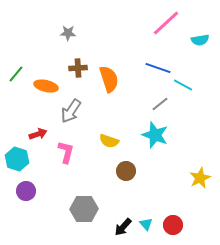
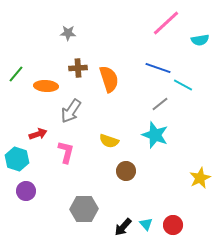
orange ellipse: rotated 10 degrees counterclockwise
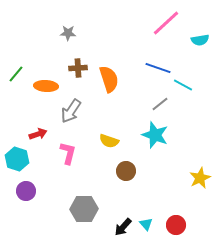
pink L-shape: moved 2 px right, 1 px down
red circle: moved 3 px right
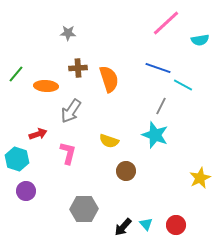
gray line: moved 1 px right, 2 px down; rotated 24 degrees counterclockwise
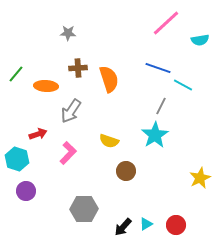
cyan star: rotated 20 degrees clockwise
pink L-shape: rotated 30 degrees clockwise
cyan triangle: rotated 40 degrees clockwise
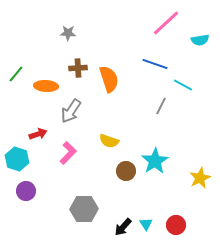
blue line: moved 3 px left, 4 px up
cyan star: moved 26 px down
cyan triangle: rotated 32 degrees counterclockwise
